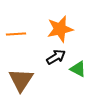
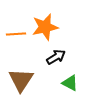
orange star: moved 15 px left, 2 px up
green triangle: moved 8 px left, 14 px down
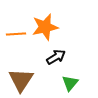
green triangle: rotated 42 degrees clockwise
